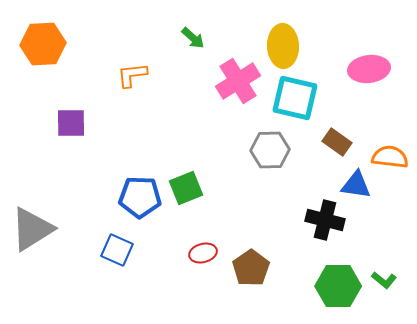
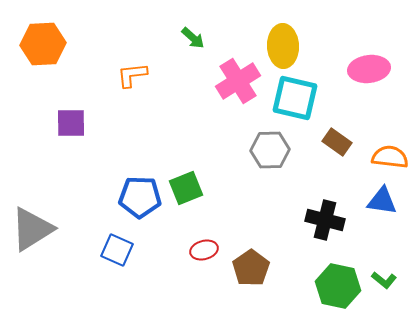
blue triangle: moved 26 px right, 16 px down
red ellipse: moved 1 px right, 3 px up
green hexagon: rotated 12 degrees clockwise
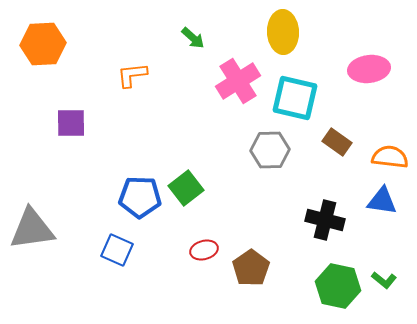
yellow ellipse: moved 14 px up
green square: rotated 16 degrees counterclockwise
gray triangle: rotated 24 degrees clockwise
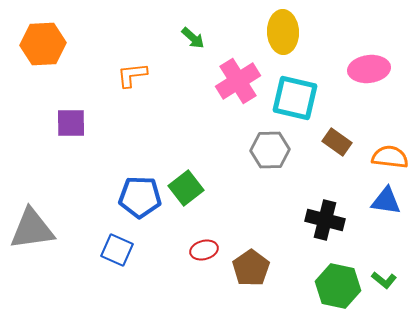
blue triangle: moved 4 px right
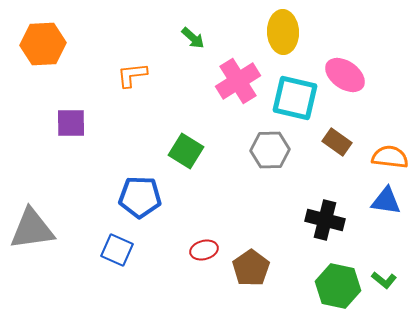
pink ellipse: moved 24 px left, 6 px down; rotated 42 degrees clockwise
green square: moved 37 px up; rotated 20 degrees counterclockwise
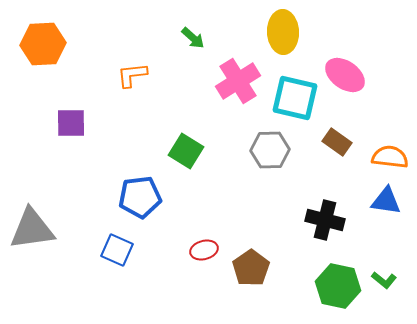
blue pentagon: rotated 9 degrees counterclockwise
